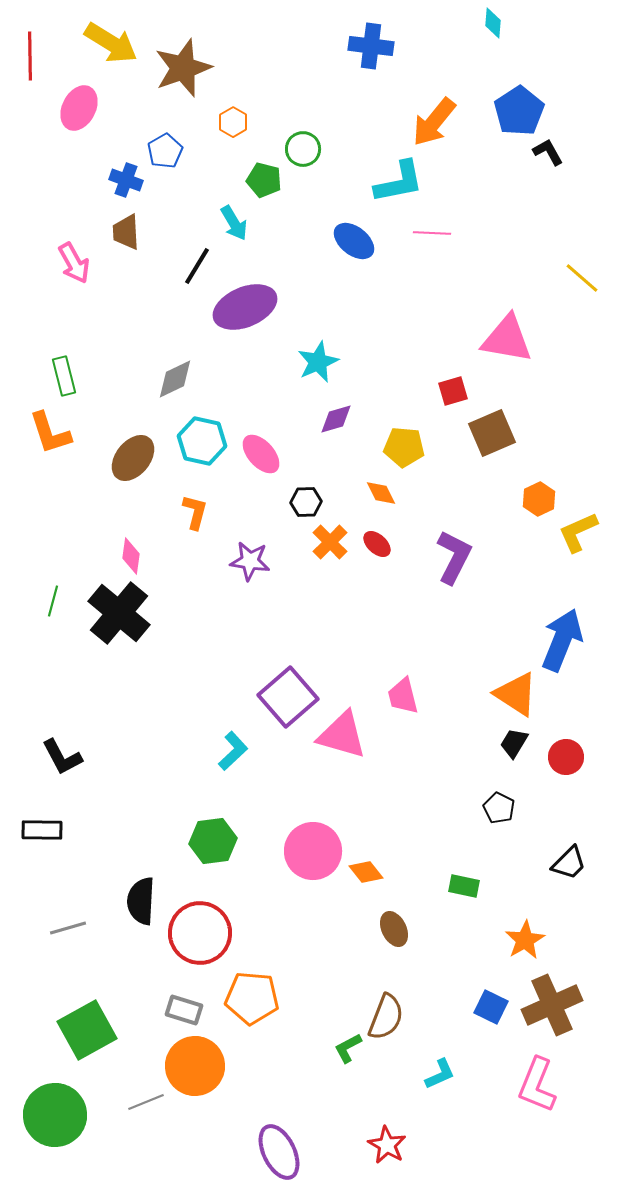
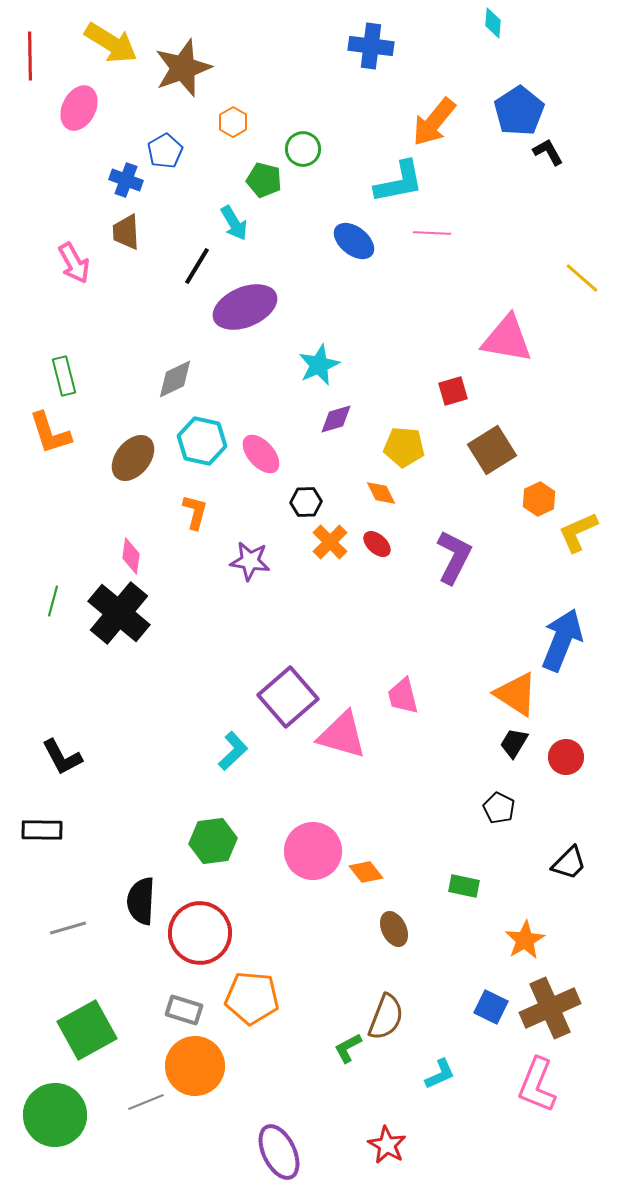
cyan star at (318, 362): moved 1 px right, 3 px down
brown square at (492, 433): moved 17 px down; rotated 9 degrees counterclockwise
brown cross at (552, 1005): moved 2 px left, 3 px down
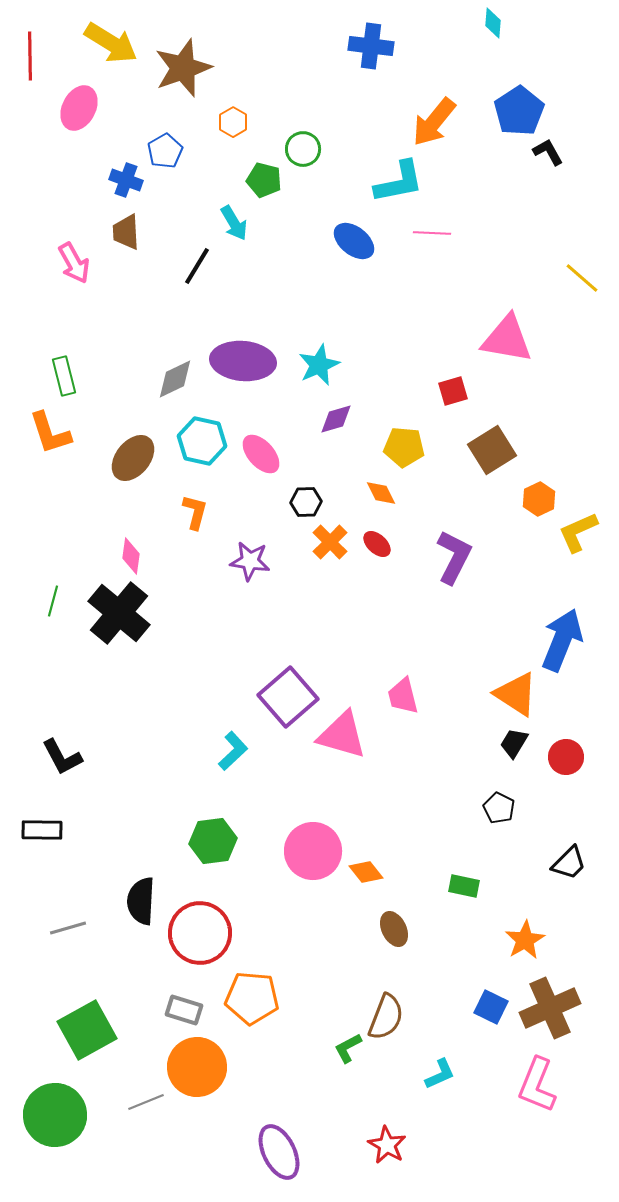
purple ellipse at (245, 307): moved 2 px left, 54 px down; rotated 28 degrees clockwise
orange circle at (195, 1066): moved 2 px right, 1 px down
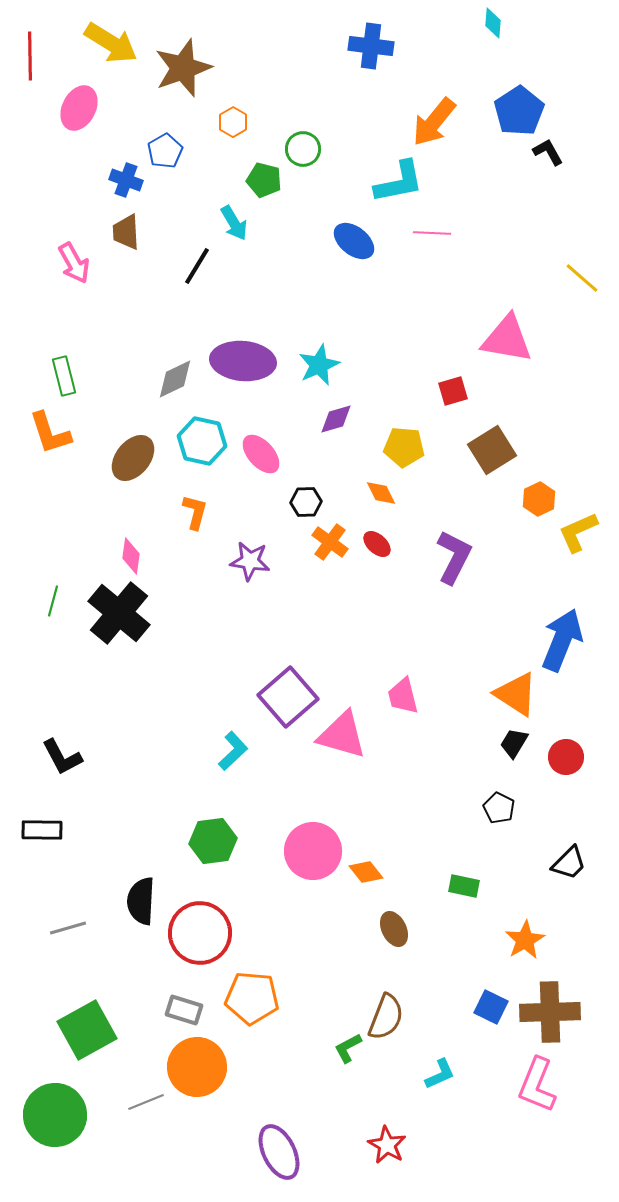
orange cross at (330, 542): rotated 9 degrees counterclockwise
brown cross at (550, 1008): moved 4 px down; rotated 22 degrees clockwise
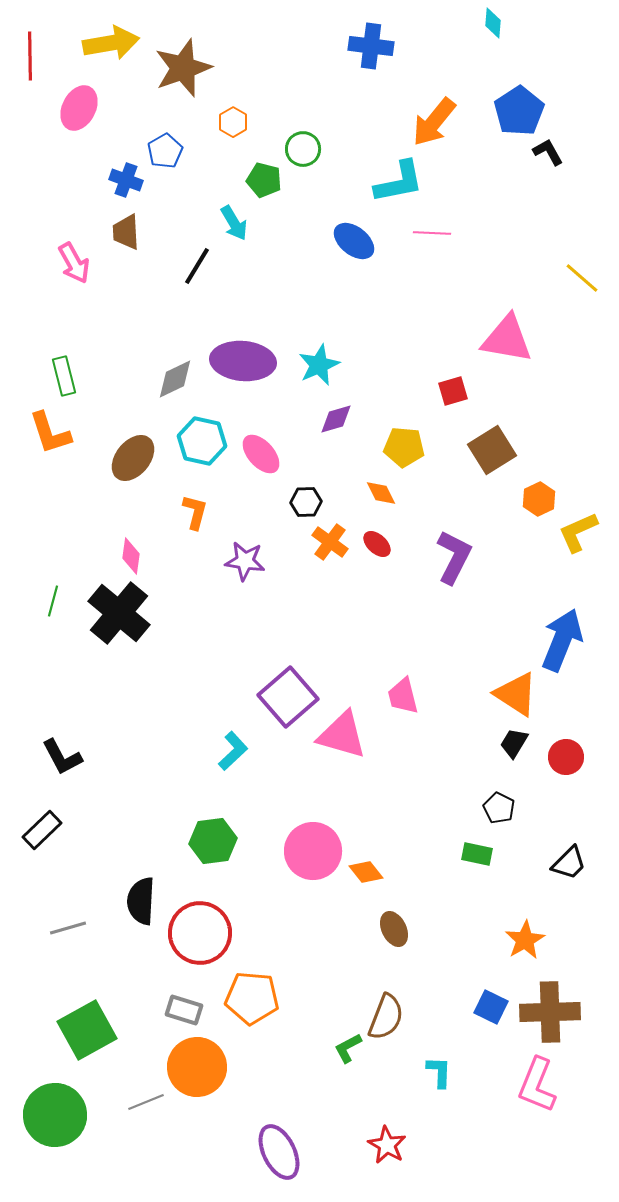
yellow arrow at (111, 43): rotated 42 degrees counterclockwise
purple star at (250, 561): moved 5 px left
black rectangle at (42, 830): rotated 45 degrees counterclockwise
green rectangle at (464, 886): moved 13 px right, 32 px up
cyan L-shape at (440, 1074): moved 1 px left, 2 px up; rotated 64 degrees counterclockwise
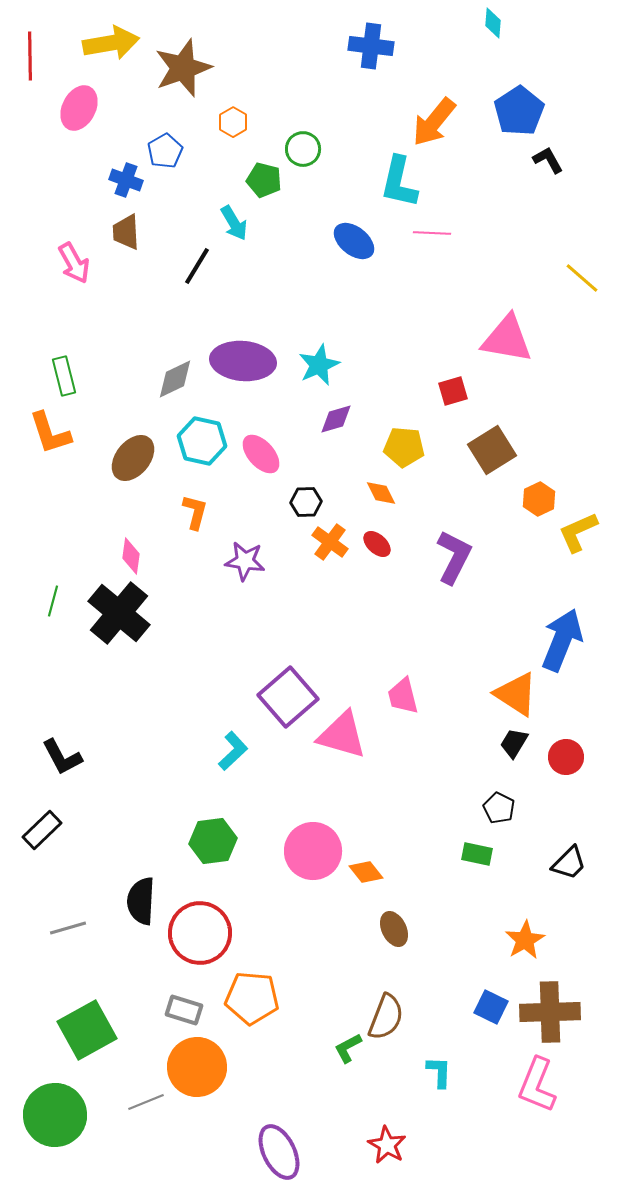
black L-shape at (548, 152): moved 8 px down
cyan L-shape at (399, 182): rotated 114 degrees clockwise
